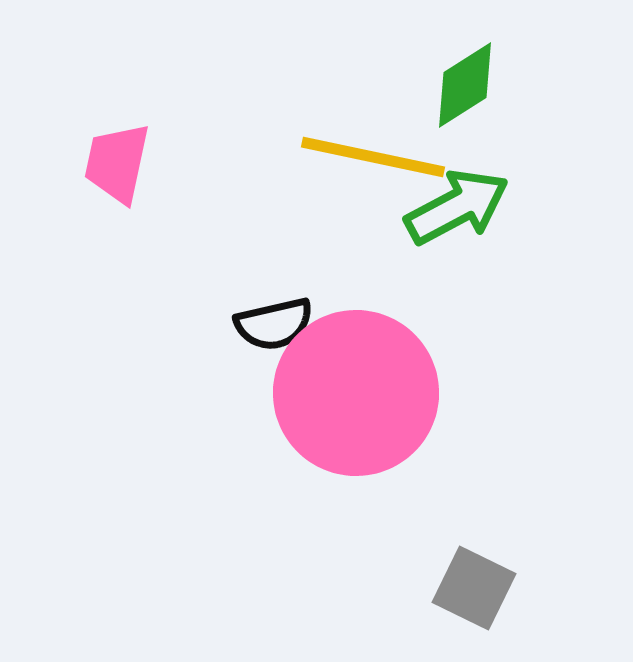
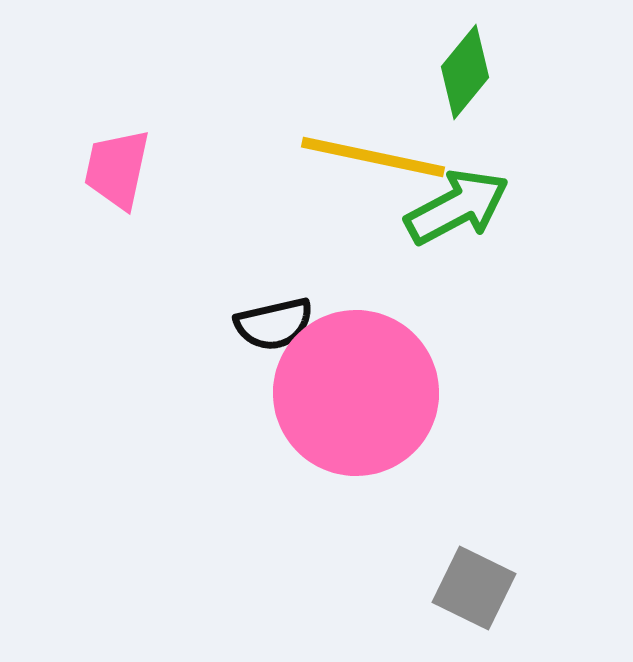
green diamond: moved 13 px up; rotated 18 degrees counterclockwise
pink trapezoid: moved 6 px down
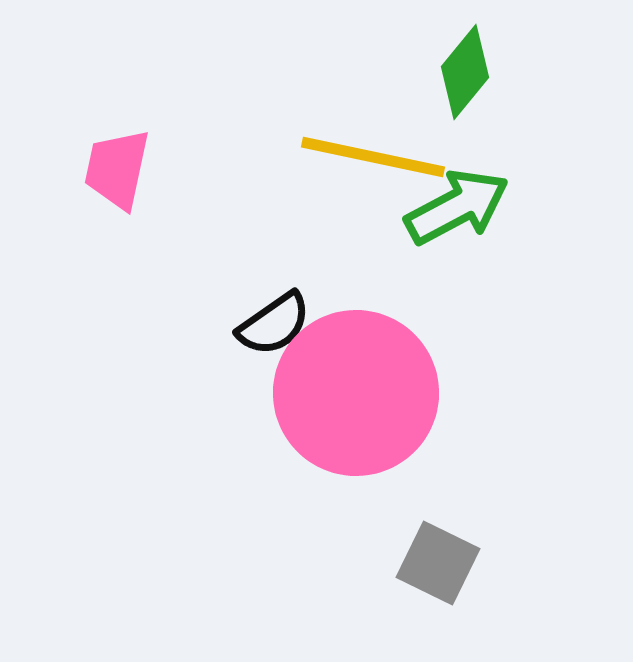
black semicircle: rotated 22 degrees counterclockwise
gray square: moved 36 px left, 25 px up
